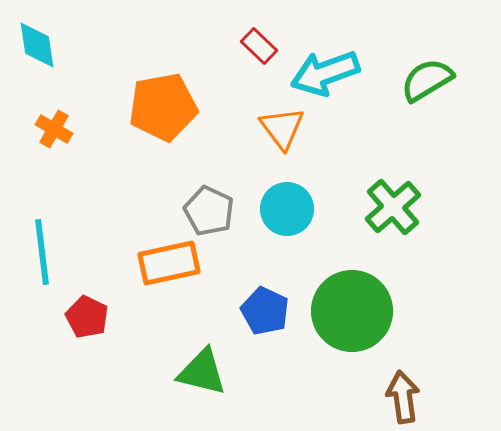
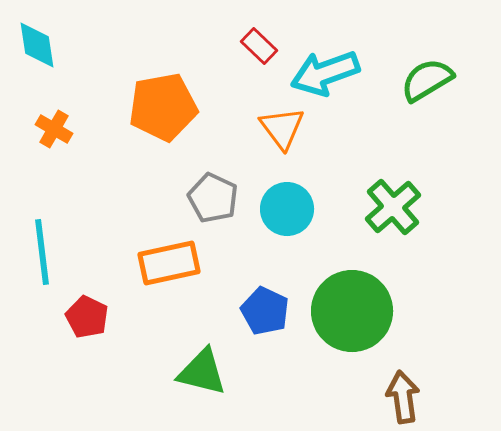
gray pentagon: moved 4 px right, 13 px up
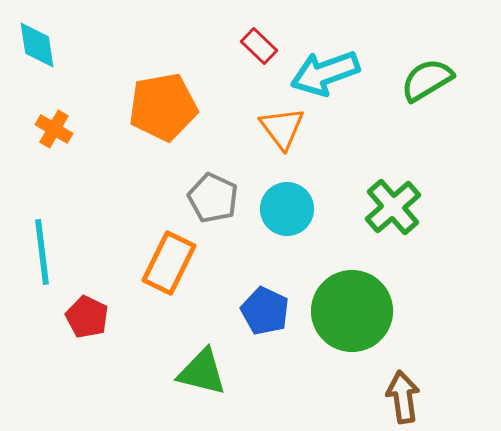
orange rectangle: rotated 52 degrees counterclockwise
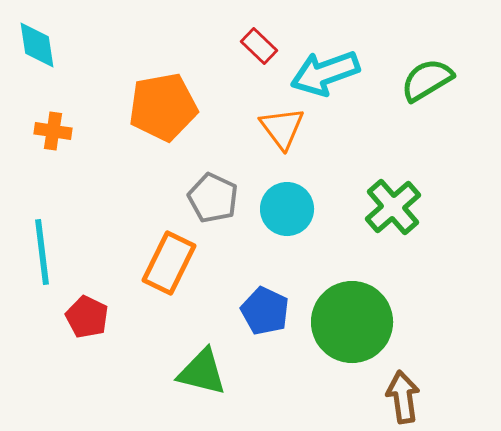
orange cross: moved 1 px left, 2 px down; rotated 21 degrees counterclockwise
green circle: moved 11 px down
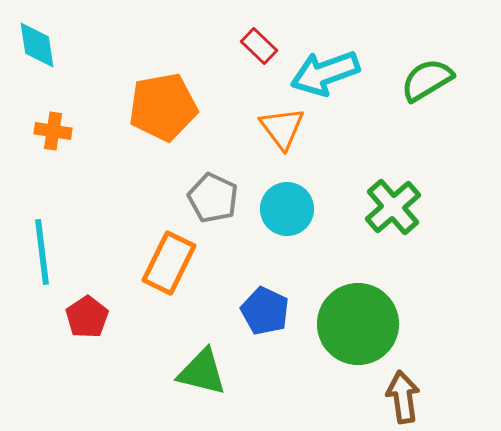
red pentagon: rotated 12 degrees clockwise
green circle: moved 6 px right, 2 px down
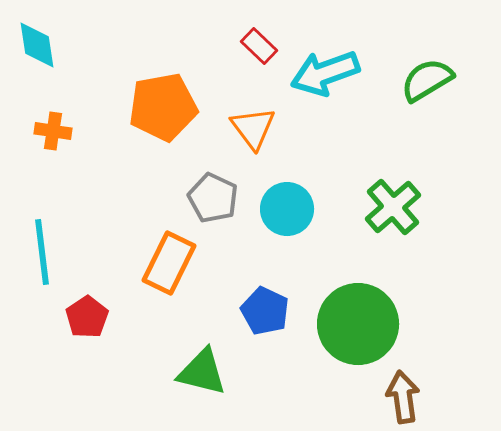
orange triangle: moved 29 px left
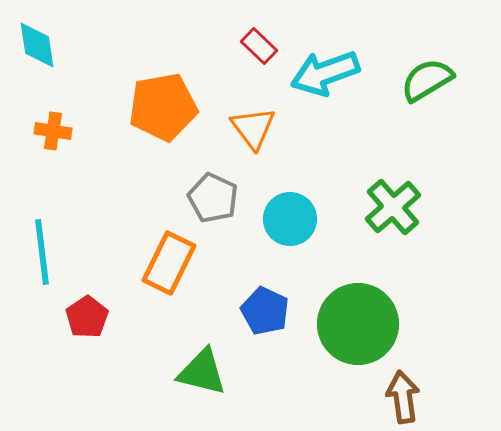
cyan circle: moved 3 px right, 10 px down
